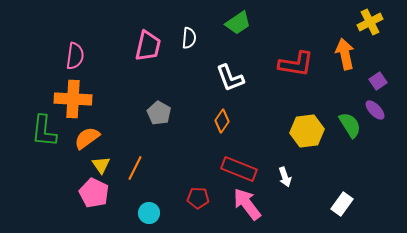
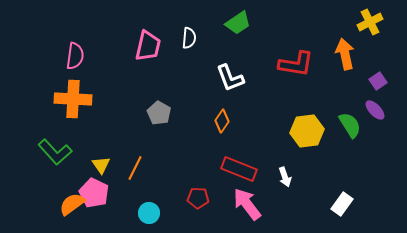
green L-shape: moved 11 px right, 21 px down; rotated 48 degrees counterclockwise
orange semicircle: moved 15 px left, 66 px down
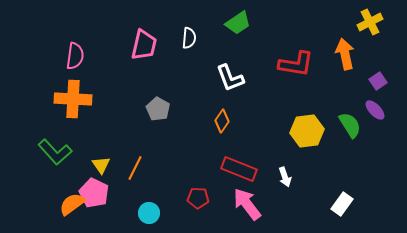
pink trapezoid: moved 4 px left, 1 px up
gray pentagon: moved 1 px left, 4 px up
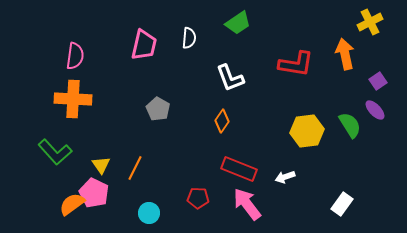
white arrow: rotated 90 degrees clockwise
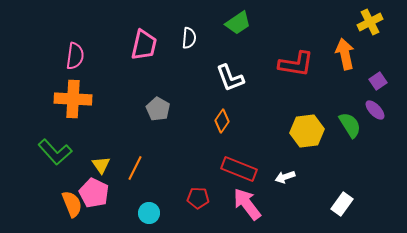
orange semicircle: rotated 104 degrees clockwise
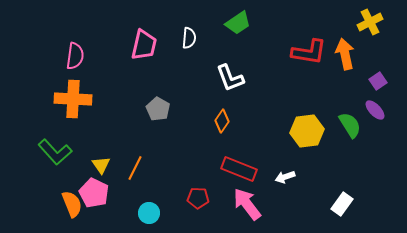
red L-shape: moved 13 px right, 12 px up
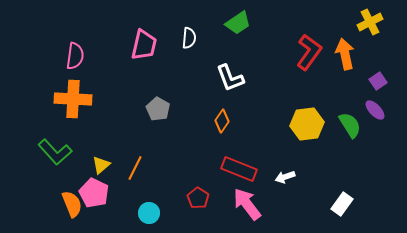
red L-shape: rotated 63 degrees counterclockwise
yellow hexagon: moved 7 px up
yellow triangle: rotated 24 degrees clockwise
red pentagon: rotated 30 degrees clockwise
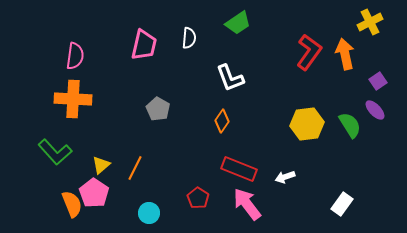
pink pentagon: rotated 8 degrees clockwise
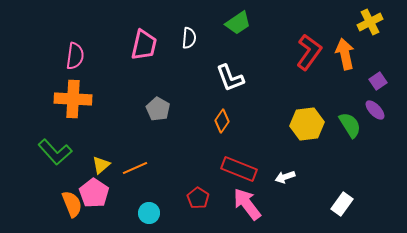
orange line: rotated 40 degrees clockwise
